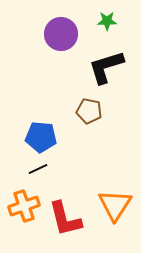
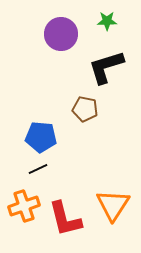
brown pentagon: moved 4 px left, 2 px up
orange triangle: moved 2 px left
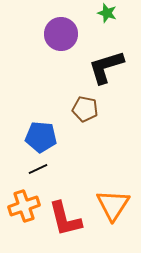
green star: moved 8 px up; rotated 18 degrees clockwise
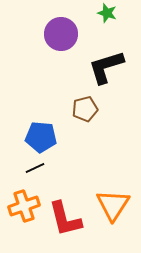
brown pentagon: rotated 25 degrees counterclockwise
black line: moved 3 px left, 1 px up
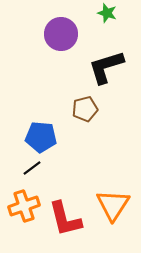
black line: moved 3 px left; rotated 12 degrees counterclockwise
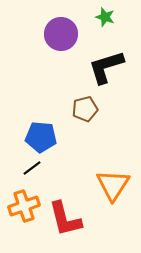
green star: moved 2 px left, 4 px down
orange triangle: moved 20 px up
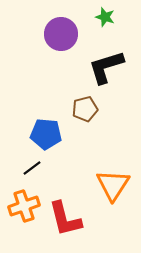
blue pentagon: moved 5 px right, 3 px up
